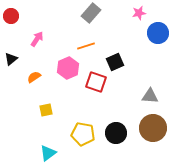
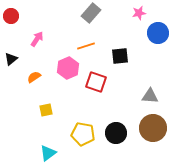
black square: moved 5 px right, 6 px up; rotated 18 degrees clockwise
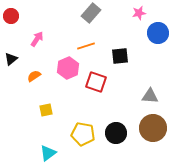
orange semicircle: moved 1 px up
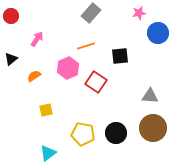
red square: rotated 15 degrees clockwise
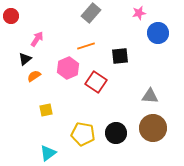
black triangle: moved 14 px right
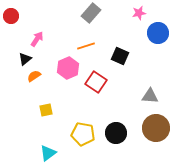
black square: rotated 30 degrees clockwise
brown circle: moved 3 px right
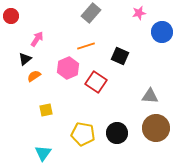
blue circle: moved 4 px right, 1 px up
black circle: moved 1 px right
cyan triangle: moved 5 px left; rotated 18 degrees counterclockwise
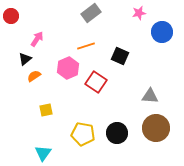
gray rectangle: rotated 12 degrees clockwise
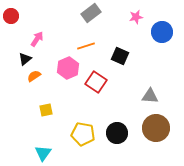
pink star: moved 3 px left, 4 px down
